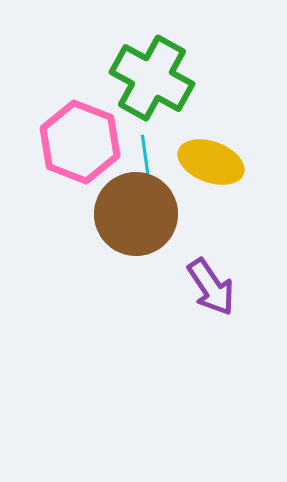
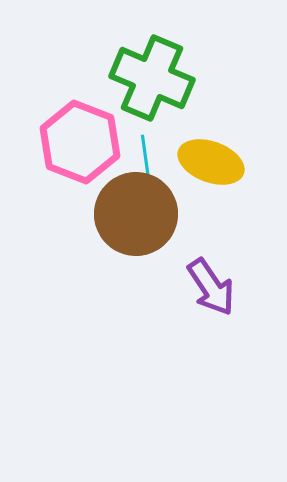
green cross: rotated 6 degrees counterclockwise
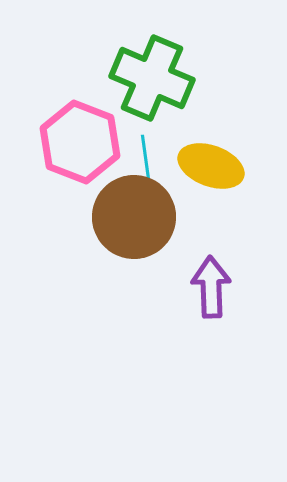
yellow ellipse: moved 4 px down
brown circle: moved 2 px left, 3 px down
purple arrow: rotated 148 degrees counterclockwise
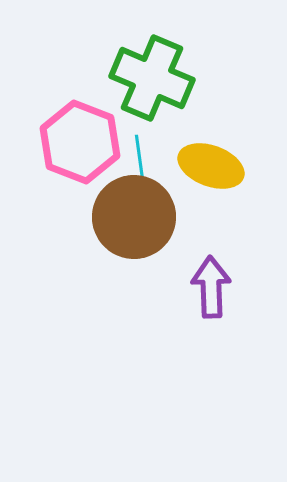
cyan line: moved 6 px left
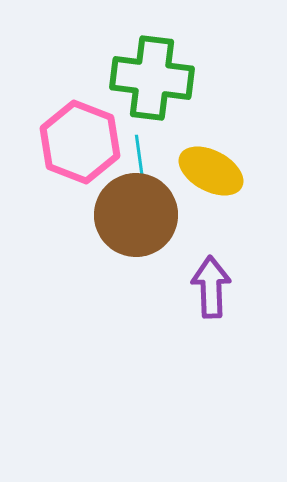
green cross: rotated 16 degrees counterclockwise
yellow ellipse: moved 5 px down; rotated 8 degrees clockwise
brown circle: moved 2 px right, 2 px up
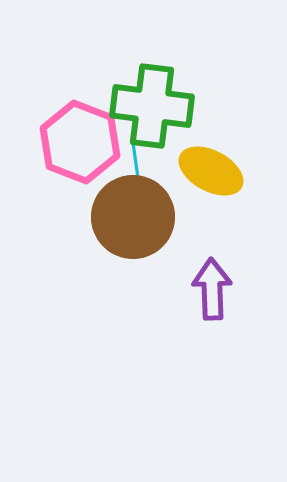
green cross: moved 28 px down
cyan line: moved 4 px left, 3 px down
brown circle: moved 3 px left, 2 px down
purple arrow: moved 1 px right, 2 px down
